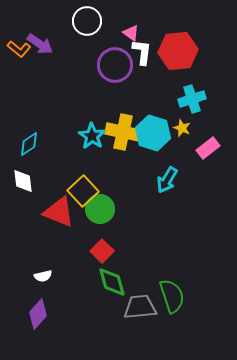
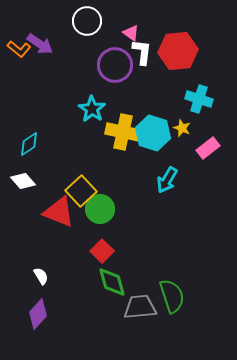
cyan cross: moved 7 px right; rotated 36 degrees clockwise
cyan star: moved 27 px up
white diamond: rotated 35 degrees counterclockwise
yellow square: moved 2 px left
white semicircle: moved 2 px left; rotated 108 degrees counterclockwise
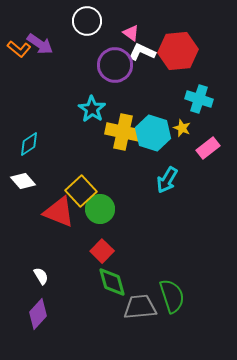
white L-shape: rotated 72 degrees counterclockwise
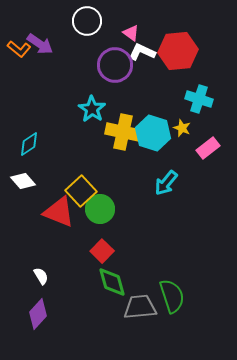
cyan arrow: moved 1 px left, 3 px down; rotated 8 degrees clockwise
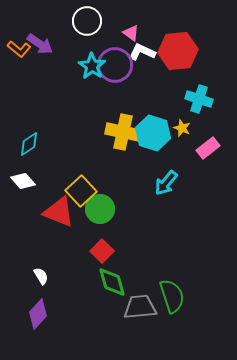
cyan star: moved 43 px up
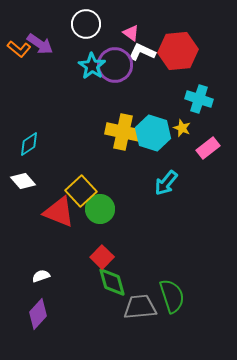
white circle: moved 1 px left, 3 px down
red square: moved 6 px down
white semicircle: rotated 78 degrees counterclockwise
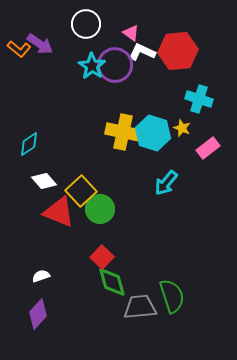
white diamond: moved 21 px right
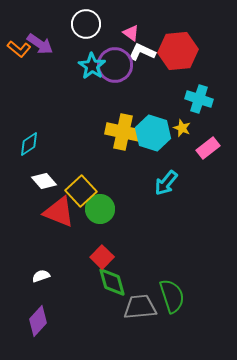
purple diamond: moved 7 px down
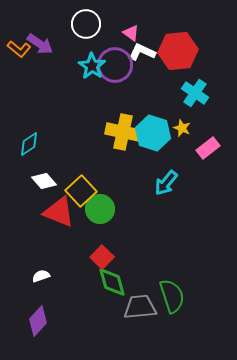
cyan cross: moved 4 px left, 6 px up; rotated 16 degrees clockwise
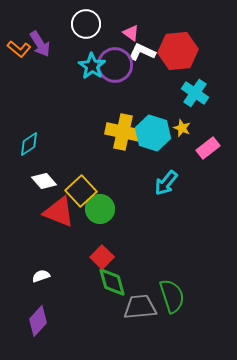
purple arrow: rotated 24 degrees clockwise
